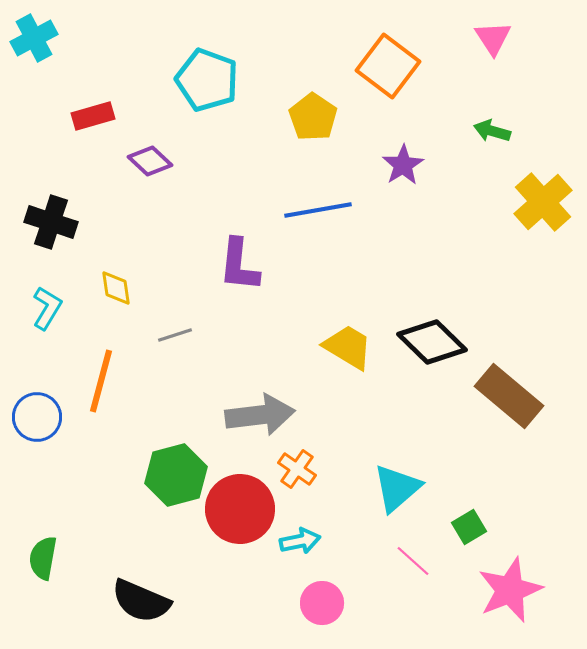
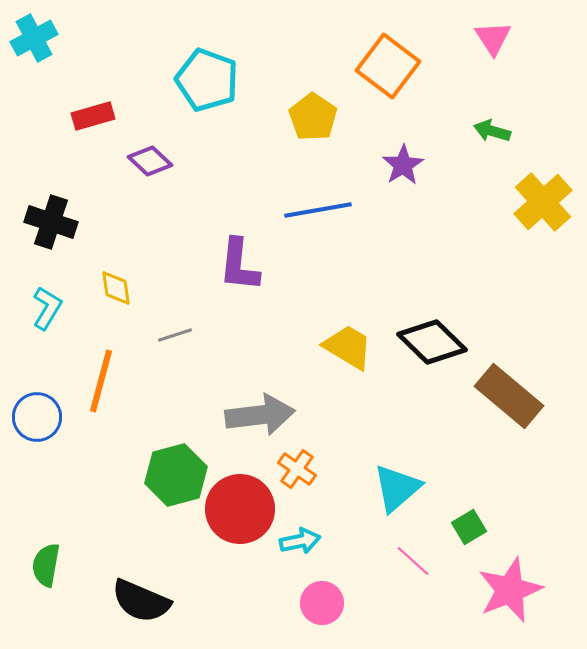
green semicircle: moved 3 px right, 7 px down
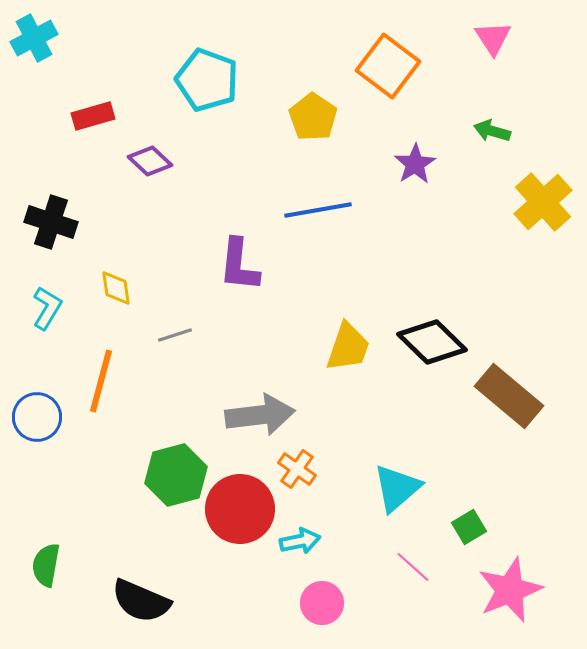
purple star: moved 12 px right, 1 px up
yellow trapezoid: rotated 78 degrees clockwise
pink line: moved 6 px down
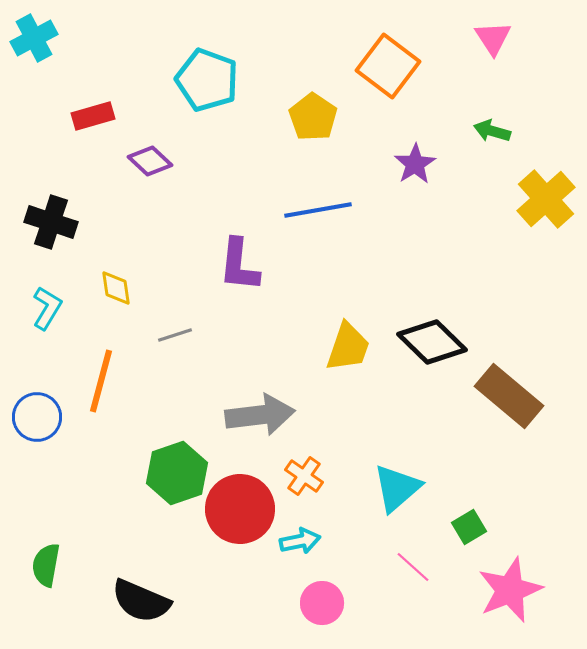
yellow cross: moved 3 px right, 3 px up
orange cross: moved 7 px right, 7 px down
green hexagon: moved 1 px right, 2 px up; rotated 4 degrees counterclockwise
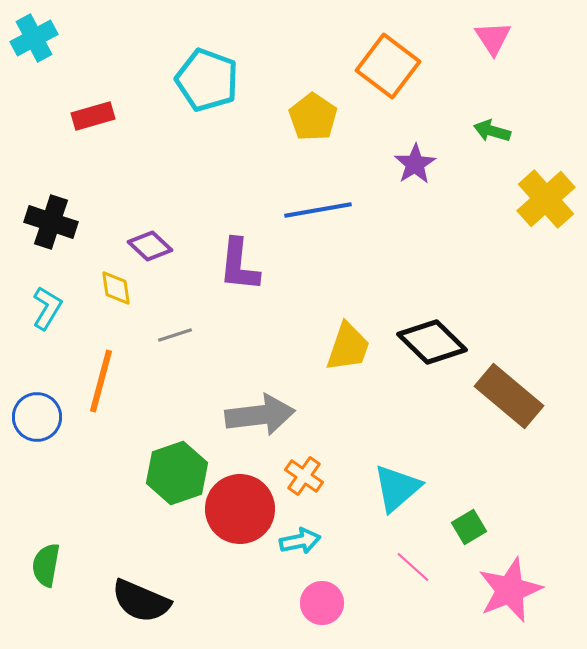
purple diamond: moved 85 px down
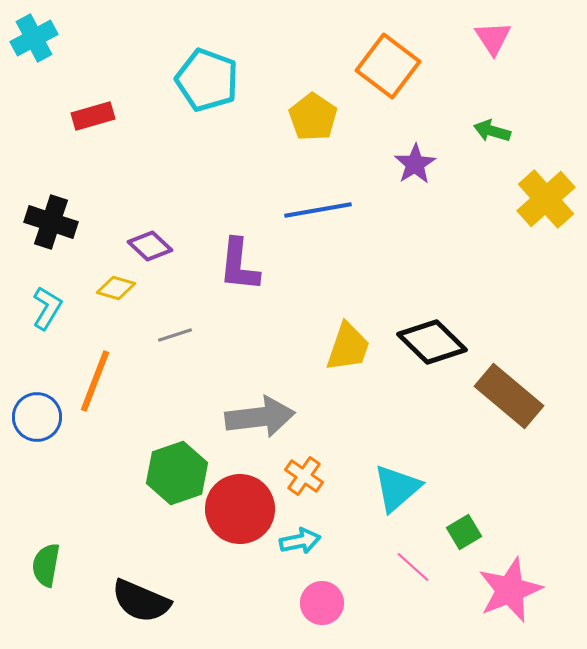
yellow diamond: rotated 66 degrees counterclockwise
orange line: moved 6 px left; rotated 6 degrees clockwise
gray arrow: moved 2 px down
green square: moved 5 px left, 5 px down
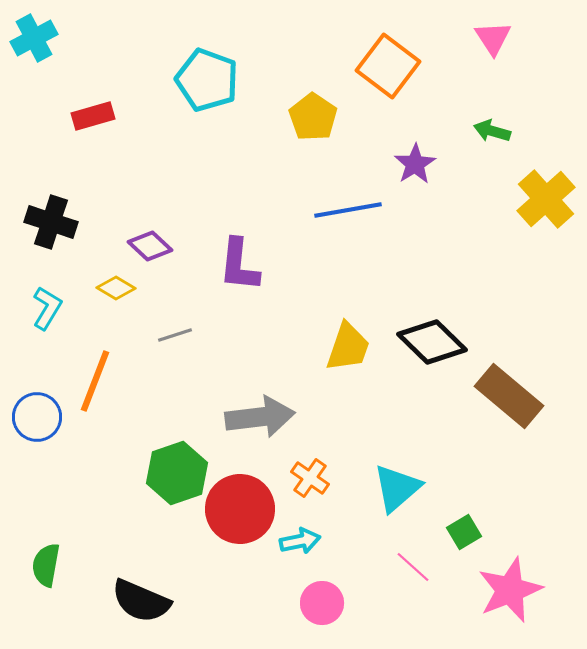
blue line: moved 30 px right
yellow diamond: rotated 15 degrees clockwise
orange cross: moved 6 px right, 2 px down
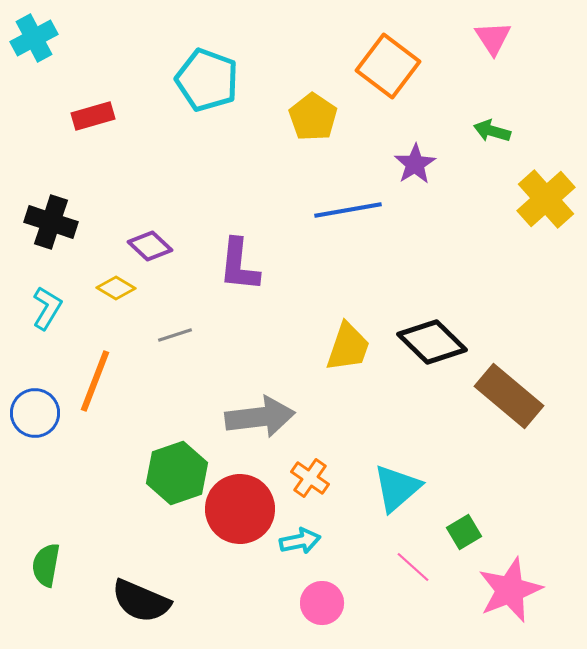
blue circle: moved 2 px left, 4 px up
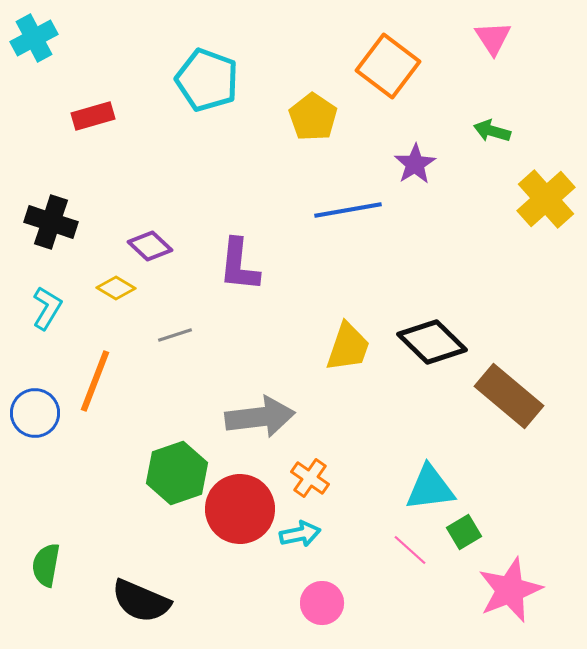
cyan triangle: moved 33 px right; rotated 34 degrees clockwise
cyan arrow: moved 7 px up
pink line: moved 3 px left, 17 px up
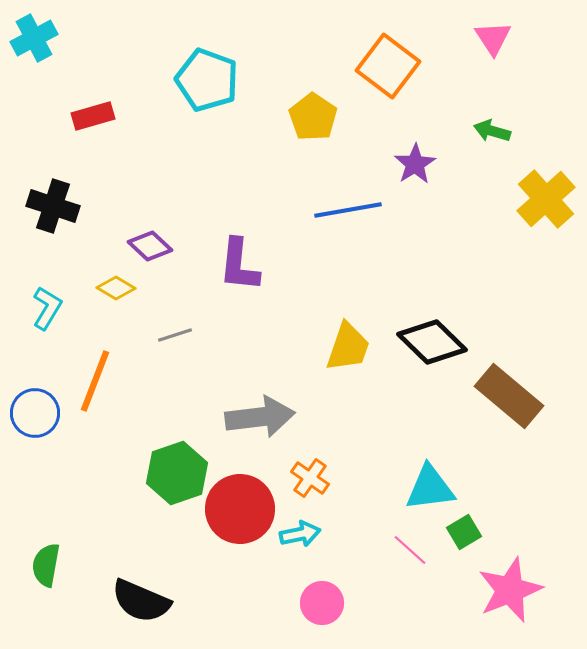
black cross: moved 2 px right, 16 px up
